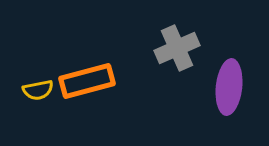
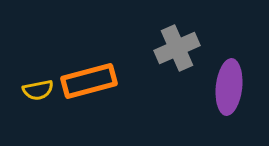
orange rectangle: moved 2 px right
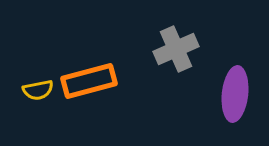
gray cross: moved 1 px left, 1 px down
purple ellipse: moved 6 px right, 7 px down
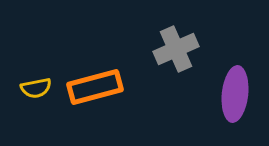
orange rectangle: moved 6 px right, 6 px down
yellow semicircle: moved 2 px left, 2 px up
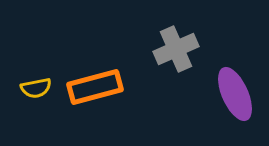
purple ellipse: rotated 30 degrees counterclockwise
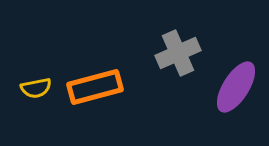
gray cross: moved 2 px right, 4 px down
purple ellipse: moved 1 px right, 7 px up; rotated 56 degrees clockwise
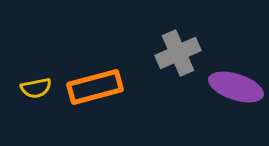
purple ellipse: rotated 76 degrees clockwise
